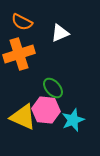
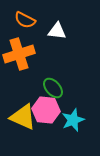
orange semicircle: moved 3 px right, 2 px up
white triangle: moved 3 px left, 2 px up; rotated 30 degrees clockwise
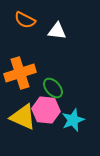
orange cross: moved 1 px right, 19 px down
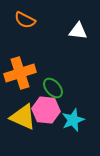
white triangle: moved 21 px right
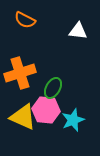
green ellipse: rotated 70 degrees clockwise
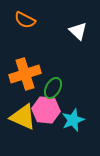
white triangle: rotated 36 degrees clockwise
orange cross: moved 5 px right, 1 px down
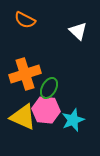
green ellipse: moved 4 px left
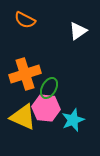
white triangle: rotated 42 degrees clockwise
pink hexagon: moved 2 px up
